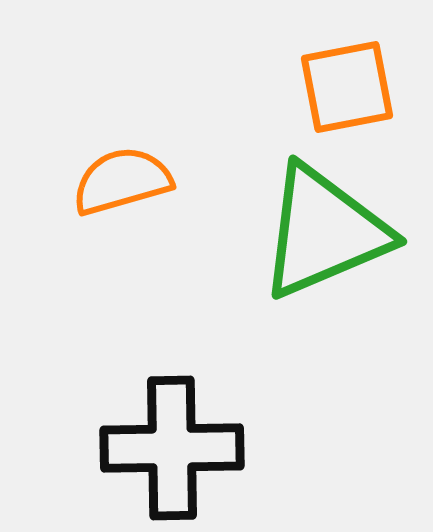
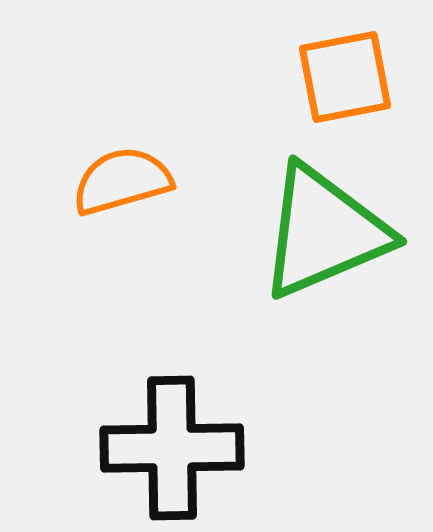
orange square: moved 2 px left, 10 px up
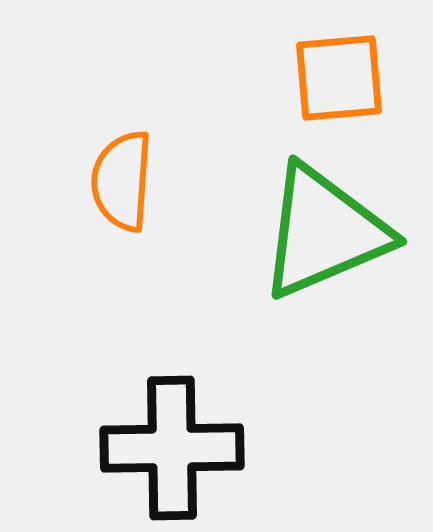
orange square: moved 6 px left, 1 px down; rotated 6 degrees clockwise
orange semicircle: rotated 70 degrees counterclockwise
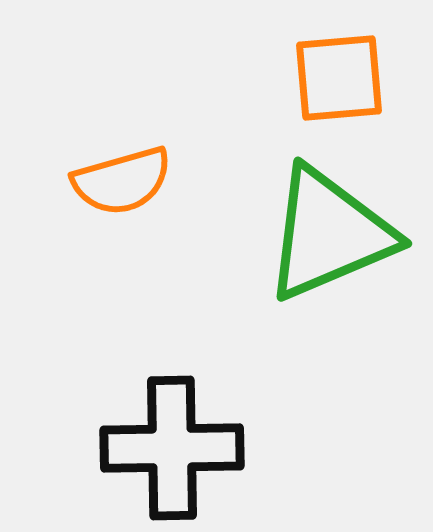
orange semicircle: rotated 110 degrees counterclockwise
green triangle: moved 5 px right, 2 px down
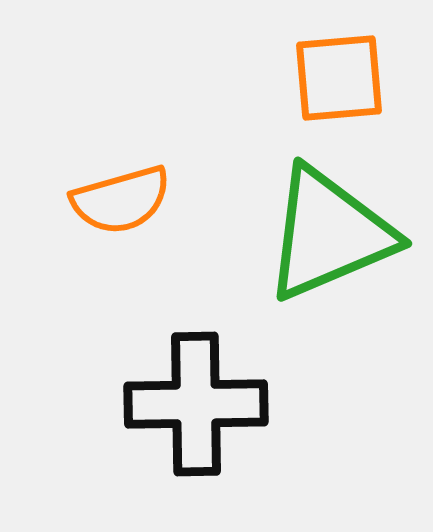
orange semicircle: moved 1 px left, 19 px down
black cross: moved 24 px right, 44 px up
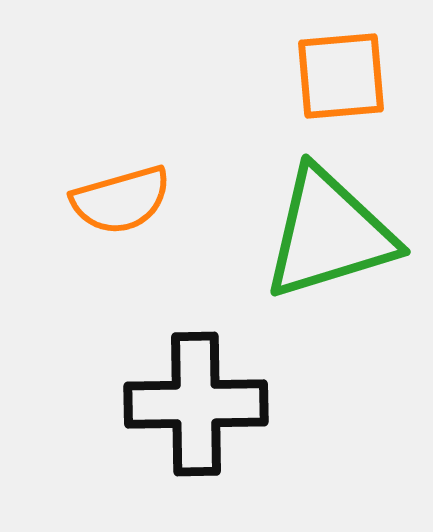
orange square: moved 2 px right, 2 px up
green triangle: rotated 6 degrees clockwise
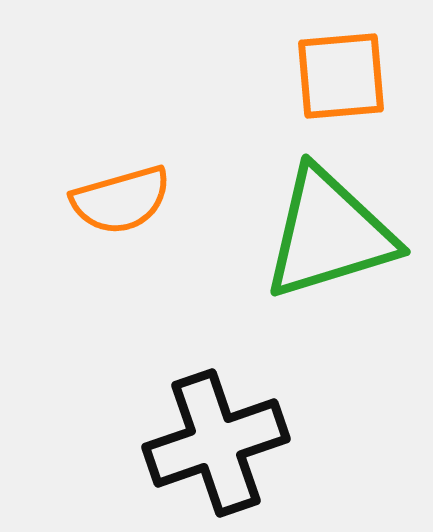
black cross: moved 20 px right, 39 px down; rotated 18 degrees counterclockwise
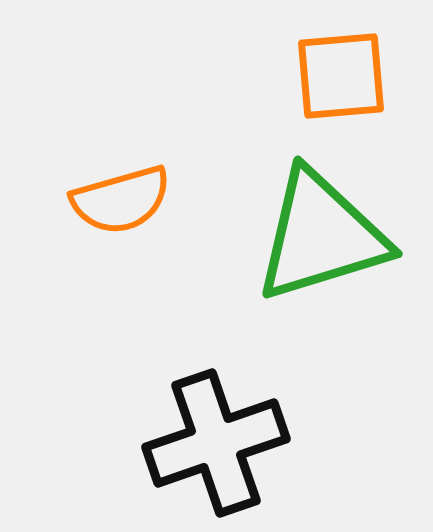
green triangle: moved 8 px left, 2 px down
